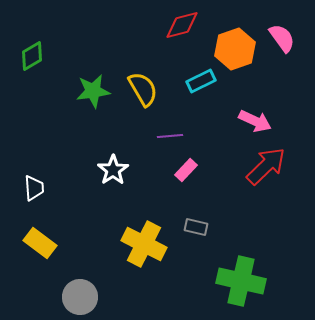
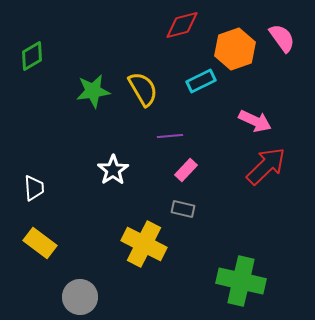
gray rectangle: moved 13 px left, 18 px up
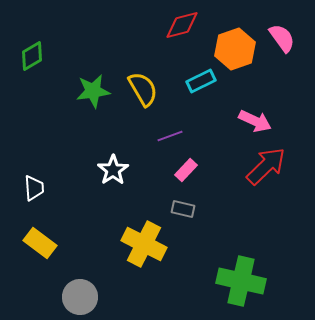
purple line: rotated 15 degrees counterclockwise
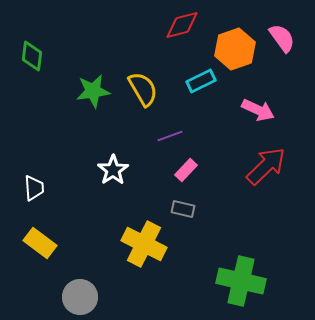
green diamond: rotated 52 degrees counterclockwise
pink arrow: moved 3 px right, 11 px up
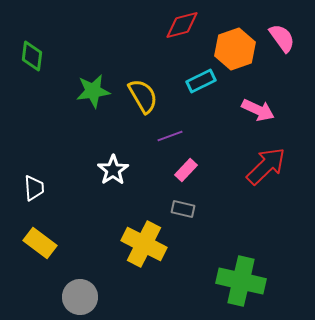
yellow semicircle: moved 7 px down
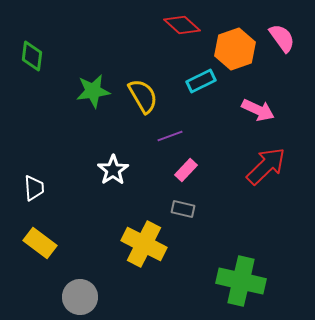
red diamond: rotated 57 degrees clockwise
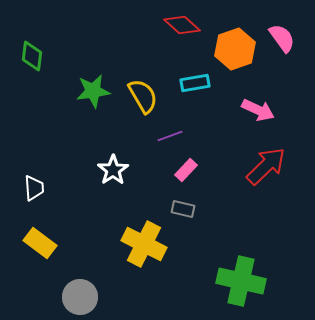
cyan rectangle: moved 6 px left, 2 px down; rotated 16 degrees clockwise
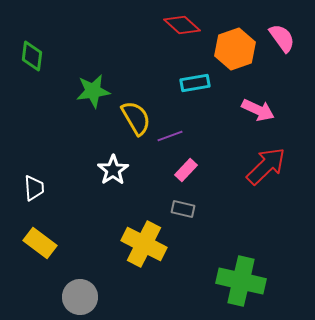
yellow semicircle: moved 7 px left, 22 px down
